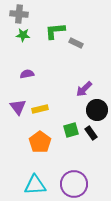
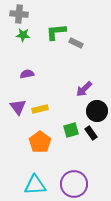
green L-shape: moved 1 px right, 1 px down
black circle: moved 1 px down
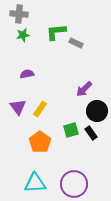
green star: rotated 16 degrees counterclockwise
yellow rectangle: rotated 42 degrees counterclockwise
cyan triangle: moved 2 px up
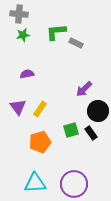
black circle: moved 1 px right
orange pentagon: rotated 20 degrees clockwise
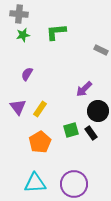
gray rectangle: moved 25 px right, 7 px down
purple semicircle: rotated 48 degrees counterclockwise
orange pentagon: rotated 15 degrees counterclockwise
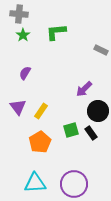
green star: rotated 24 degrees counterclockwise
purple semicircle: moved 2 px left, 1 px up
yellow rectangle: moved 1 px right, 2 px down
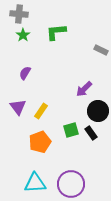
orange pentagon: rotated 10 degrees clockwise
purple circle: moved 3 px left
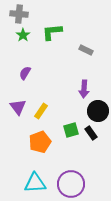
green L-shape: moved 4 px left
gray rectangle: moved 15 px left
purple arrow: rotated 42 degrees counterclockwise
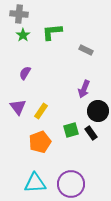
purple arrow: rotated 18 degrees clockwise
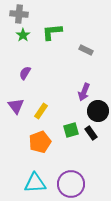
purple arrow: moved 3 px down
purple triangle: moved 2 px left, 1 px up
